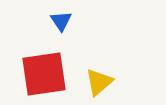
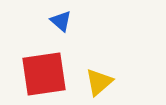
blue triangle: rotated 15 degrees counterclockwise
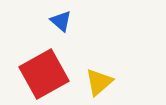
red square: rotated 21 degrees counterclockwise
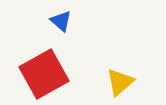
yellow triangle: moved 21 px right
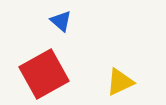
yellow triangle: rotated 16 degrees clockwise
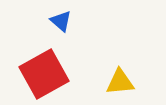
yellow triangle: rotated 20 degrees clockwise
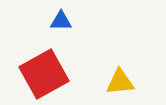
blue triangle: rotated 40 degrees counterclockwise
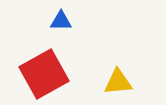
yellow triangle: moved 2 px left
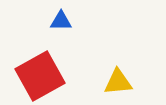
red square: moved 4 px left, 2 px down
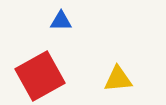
yellow triangle: moved 3 px up
